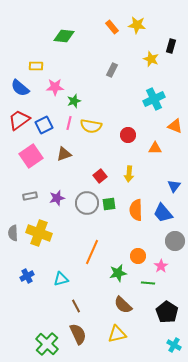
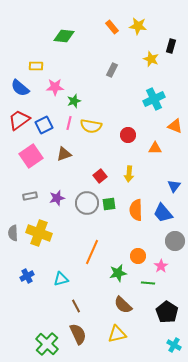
yellow star at (137, 25): moved 1 px right, 1 px down
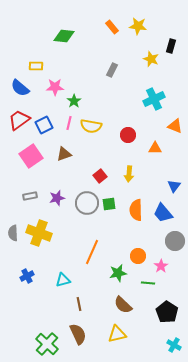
green star at (74, 101): rotated 16 degrees counterclockwise
cyan triangle at (61, 279): moved 2 px right, 1 px down
brown line at (76, 306): moved 3 px right, 2 px up; rotated 16 degrees clockwise
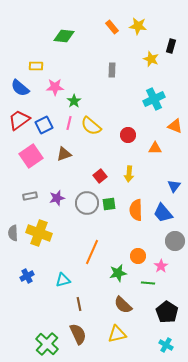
gray rectangle at (112, 70): rotated 24 degrees counterclockwise
yellow semicircle at (91, 126): rotated 30 degrees clockwise
cyan cross at (174, 345): moved 8 px left
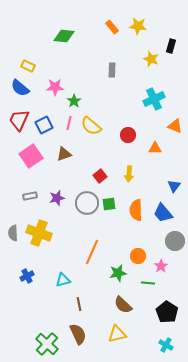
yellow rectangle at (36, 66): moved 8 px left; rotated 24 degrees clockwise
red trapezoid at (19, 120): rotated 30 degrees counterclockwise
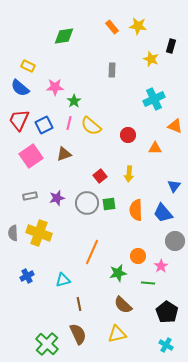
green diamond at (64, 36): rotated 15 degrees counterclockwise
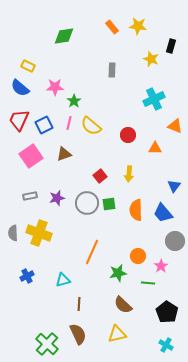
brown line at (79, 304): rotated 16 degrees clockwise
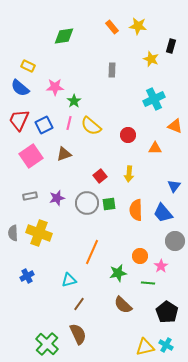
orange circle at (138, 256): moved 2 px right
cyan triangle at (63, 280): moved 6 px right
brown line at (79, 304): rotated 32 degrees clockwise
yellow triangle at (117, 334): moved 28 px right, 13 px down
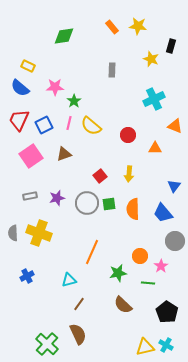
orange semicircle at (136, 210): moved 3 px left, 1 px up
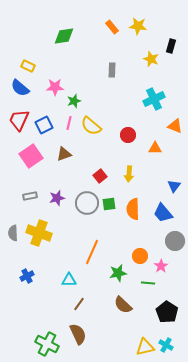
green star at (74, 101): rotated 16 degrees clockwise
cyan triangle at (69, 280): rotated 14 degrees clockwise
green cross at (47, 344): rotated 15 degrees counterclockwise
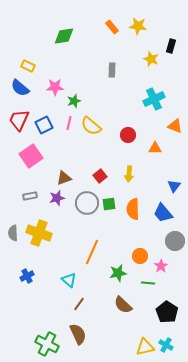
brown triangle at (64, 154): moved 24 px down
cyan triangle at (69, 280): rotated 42 degrees clockwise
